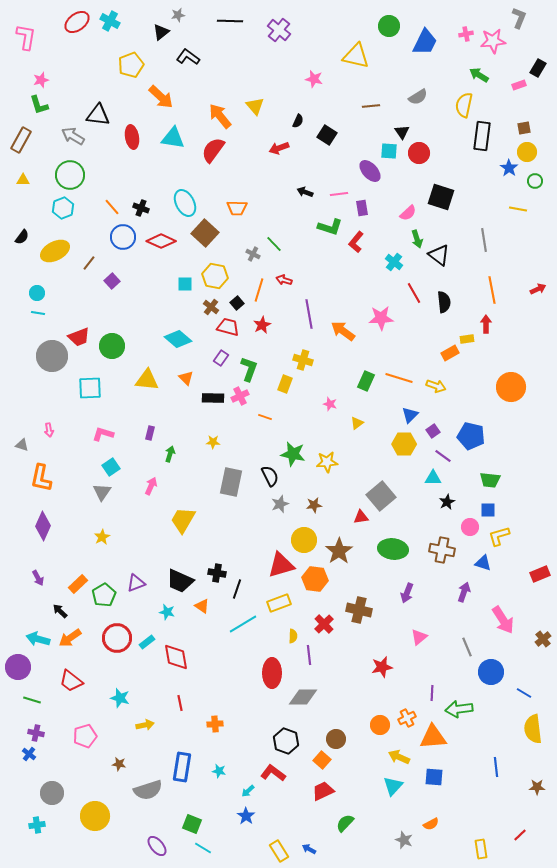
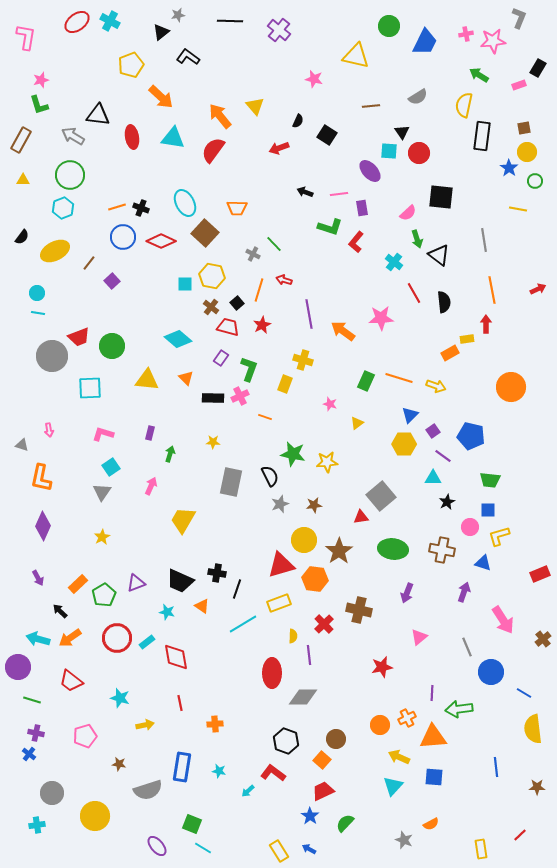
black square at (441, 197): rotated 12 degrees counterclockwise
orange line at (112, 207): moved 5 px right; rotated 66 degrees counterclockwise
yellow hexagon at (215, 276): moved 3 px left
blue star at (246, 816): moved 64 px right
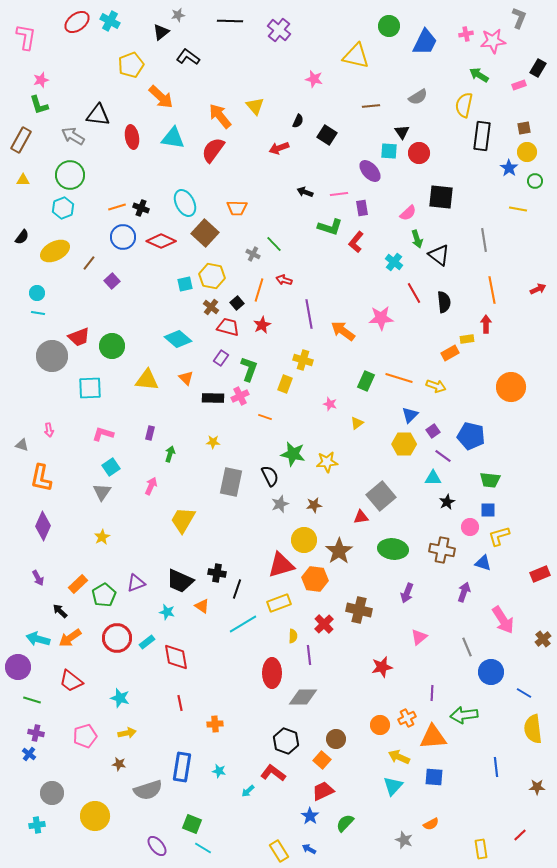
cyan square at (185, 284): rotated 14 degrees counterclockwise
green arrow at (459, 709): moved 5 px right, 6 px down
yellow arrow at (145, 725): moved 18 px left, 8 px down
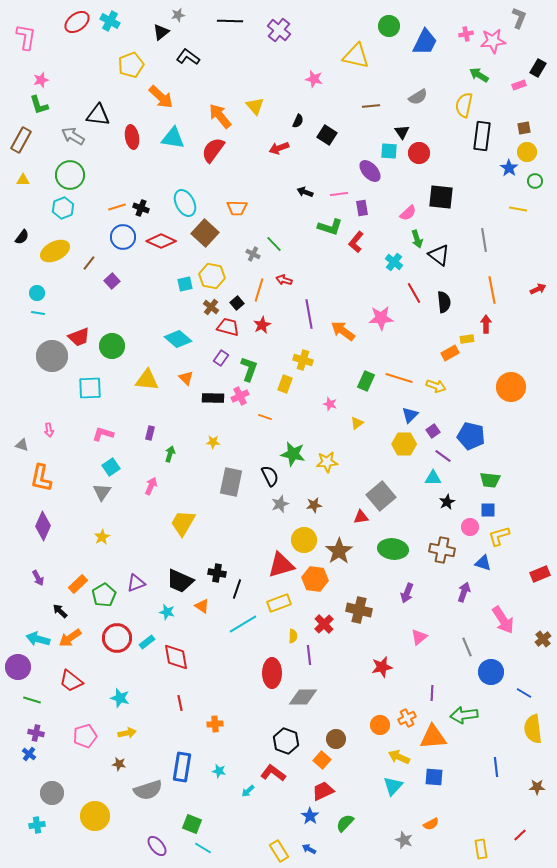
yellow trapezoid at (183, 520): moved 3 px down
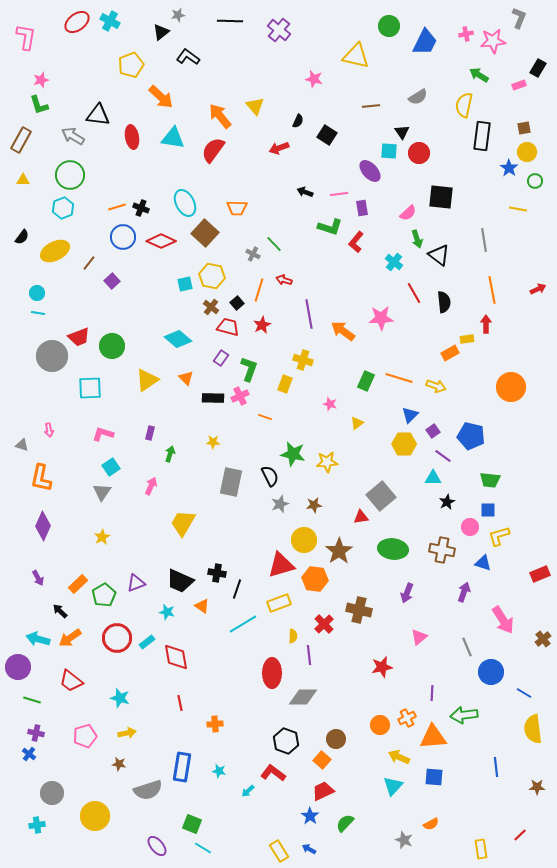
yellow triangle at (147, 380): rotated 40 degrees counterclockwise
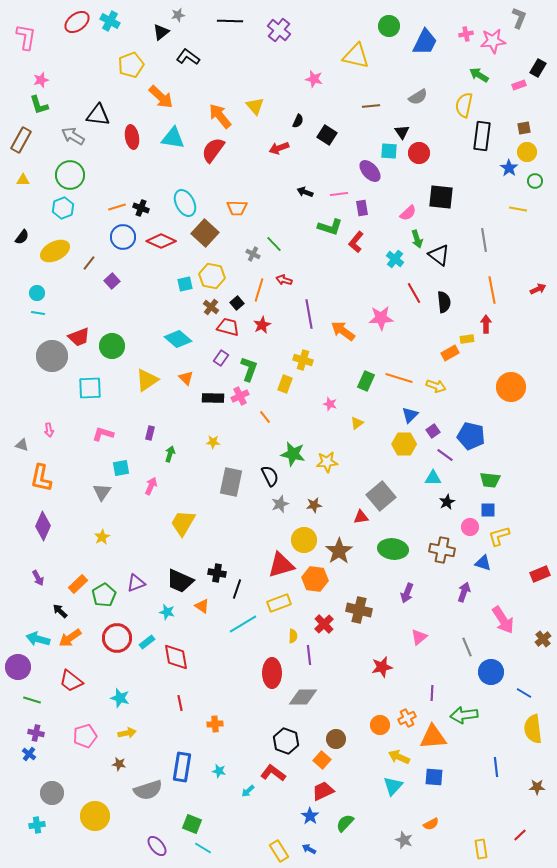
cyan cross at (394, 262): moved 1 px right, 3 px up
orange line at (265, 417): rotated 32 degrees clockwise
purple line at (443, 456): moved 2 px right, 1 px up
cyan square at (111, 467): moved 10 px right, 1 px down; rotated 24 degrees clockwise
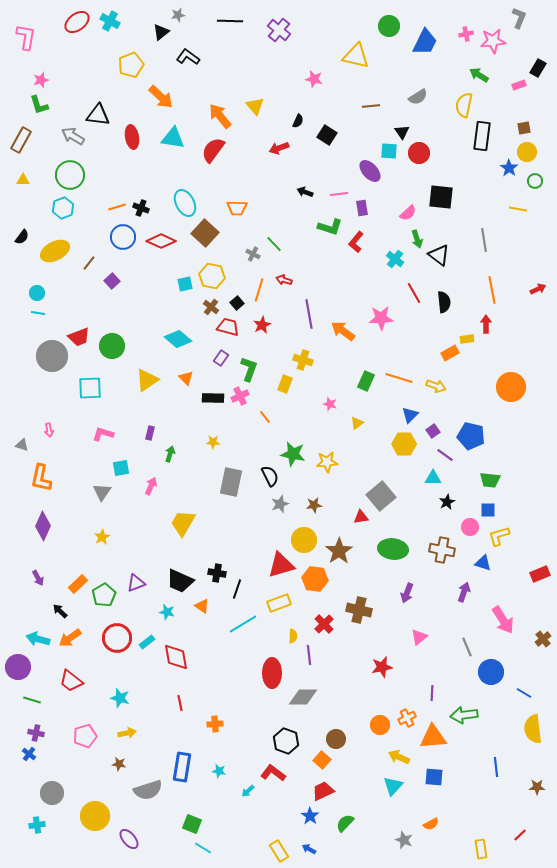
purple ellipse at (157, 846): moved 28 px left, 7 px up
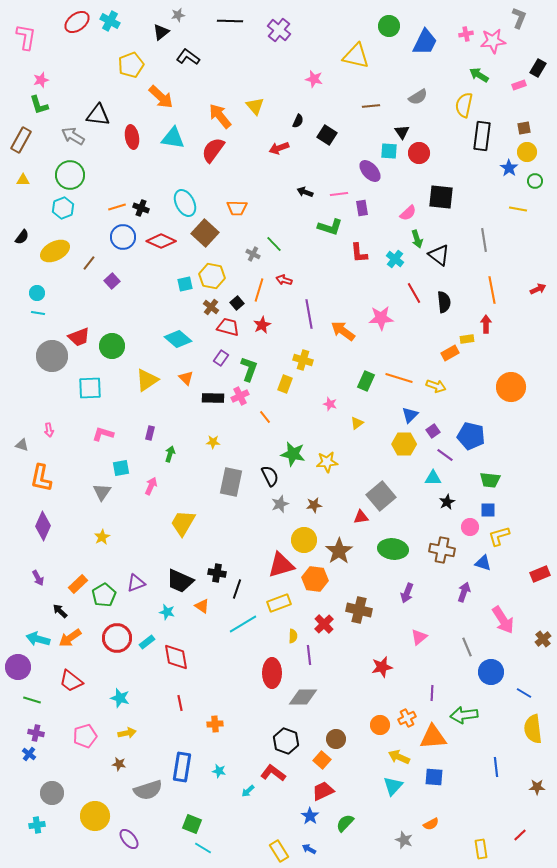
red L-shape at (356, 242): moved 3 px right, 11 px down; rotated 45 degrees counterclockwise
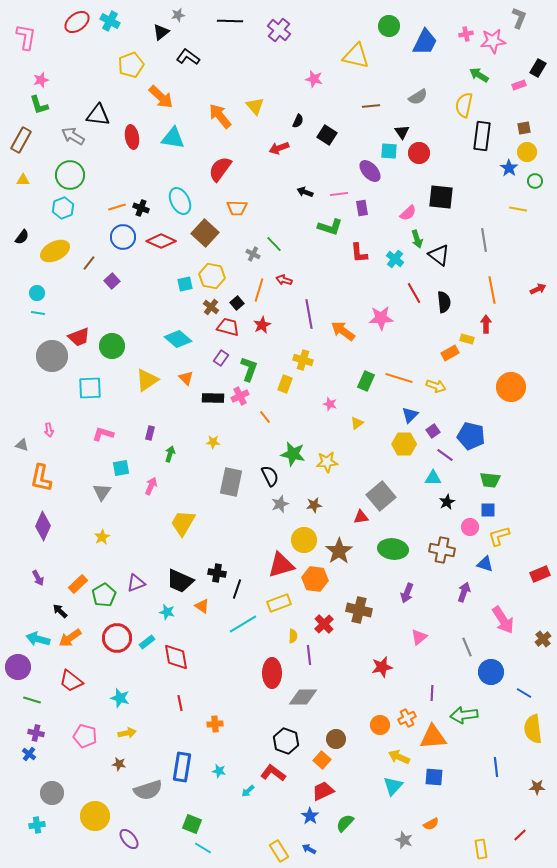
red semicircle at (213, 150): moved 7 px right, 19 px down
cyan ellipse at (185, 203): moved 5 px left, 2 px up
yellow rectangle at (467, 339): rotated 24 degrees clockwise
blue triangle at (483, 563): moved 2 px right, 1 px down
pink pentagon at (85, 736): rotated 30 degrees clockwise
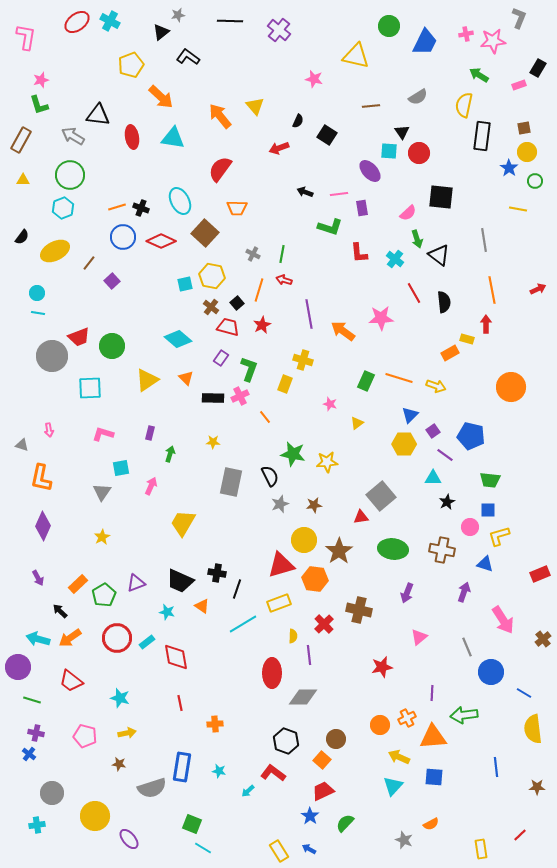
green line at (274, 244): moved 8 px right, 10 px down; rotated 54 degrees clockwise
gray semicircle at (148, 790): moved 4 px right, 2 px up
